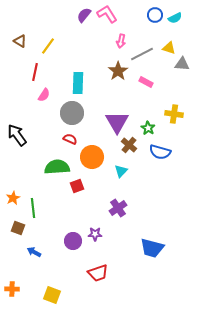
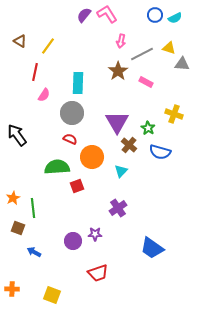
yellow cross: rotated 12 degrees clockwise
blue trapezoid: rotated 20 degrees clockwise
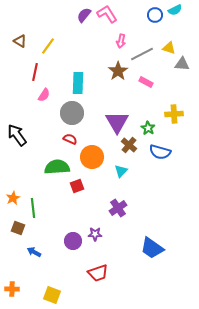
cyan semicircle: moved 8 px up
yellow cross: rotated 24 degrees counterclockwise
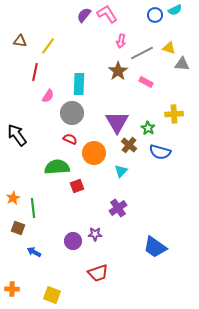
brown triangle: rotated 24 degrees counterclockwise
gray line: moved 1 px up
cyan rectangle: moved 1 px right, 1 px down
pink semicircle: moved 4 px right, 1 px down
orange circle: moved 2 px right, 4 px up
blue trapezoid: moved 3 px right, 1 px up
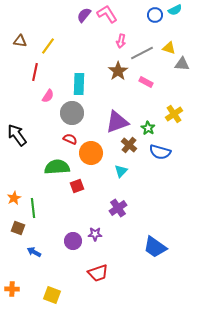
yellow cross: rotated 30 degrees counterclockwise
purple triangle: rotated 40 degrees clockwise
orange circle: moved 3 px left
orange star: moved 1 px right
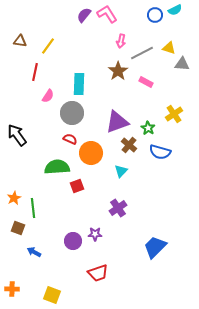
blue trapezoid: rotated 100 degrees clockwise
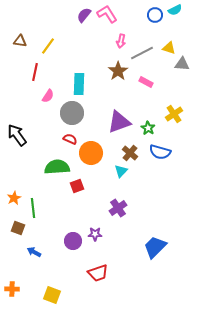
purple triangle: moved 2 px right
brown cross: moved 1 px right, 8 px down
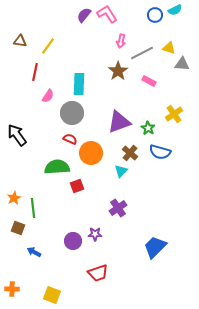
pink rectangle: moved 3 px right, 1 px up
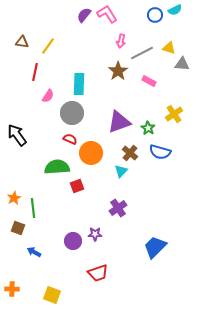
brown triangle: moved 2 px right, 1 px down
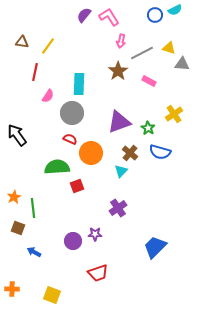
pink L-shape: moved 2 px right, 3 px down
orange star: moved 1 px up
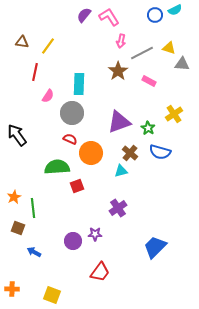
cyan triangle: rotated 32 degrees clockwise
red trapezoid: moved 2 px right, 1 px up; rotated 35 degrees counterclockwise
